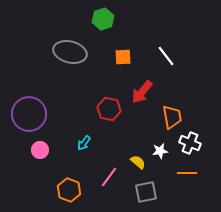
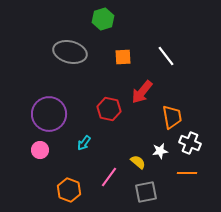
purple circle: moved 20 px right
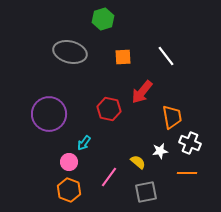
pink circle: moved 29 px right, 12 px down
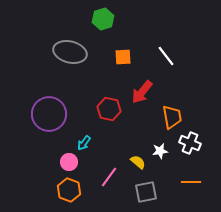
orange line: moved 4 px right, 9 px down
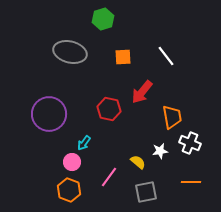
pink circle: moved 3 px right
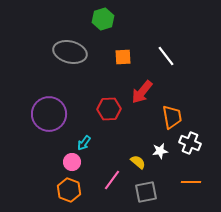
red hexagon: rotated 15 degrees counterclockwise
pink line: moved 3 px right, 3 px down
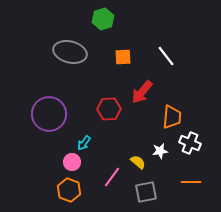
orange trapezoid: rotated 15 degrees clockwise
pink line: moved 3 px up
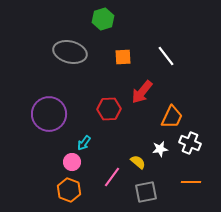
orange trapezoid: rotated 20 degrees clockwise
white star: moved 2 px up
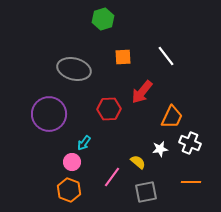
gray ellipse: moved 4 px right, 17 px down
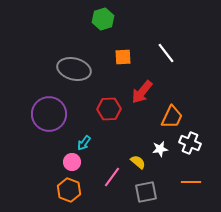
white line: moved 3 px up
